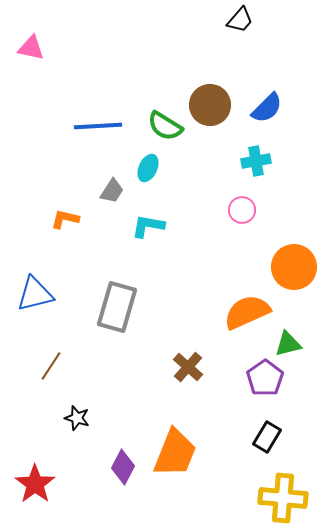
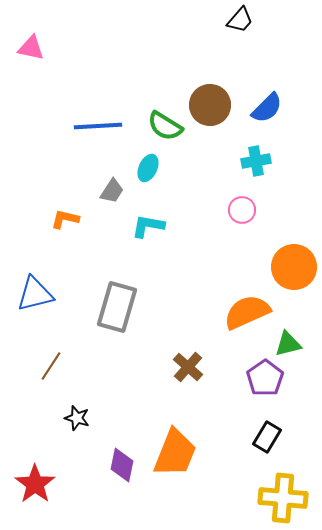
purple diamond: moved 1 px left, 2 px up; rotated 16 degrees counterclockwise
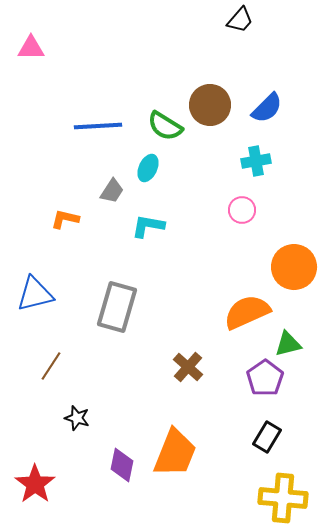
pink triangle: rotated 12 degrees counterclockwise
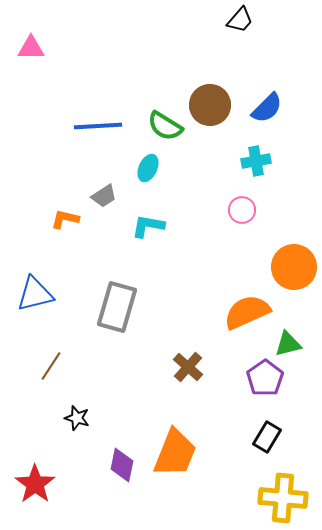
gray trapezoid: moved 8 px left, 5 px down; rotated 24 degrees clockwise
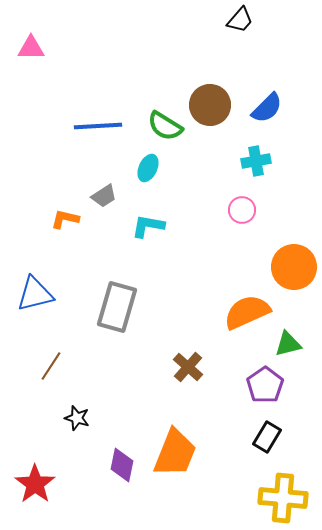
purple pentagon: moved 7 px down
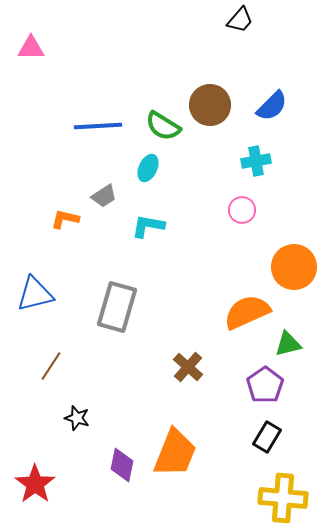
blue semicircle: moved 5 px right, 2 px up
green semicircle: moved 2 px left
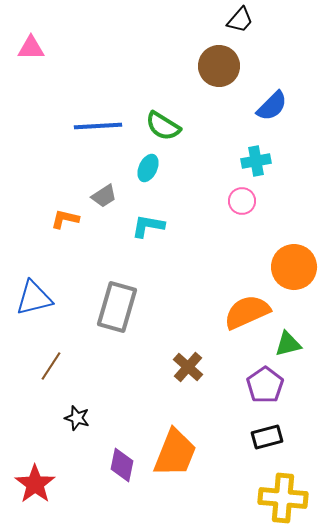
brown circle: moved 9 px right, 39 px up
pink circle: moved 9 px up
blue triangle: moved 1 px left, 4 px down
black rectangle: rotated 44 degrees clockwise
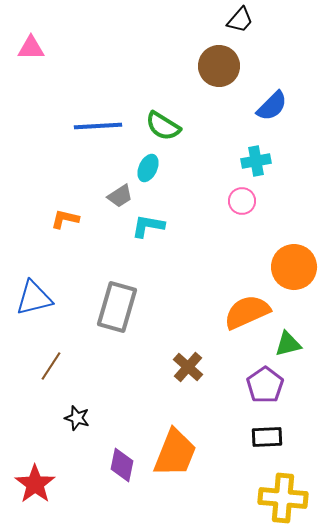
gray trapezoid: moved 16 px right
black rectangle: rotated 12 degrees clockwise
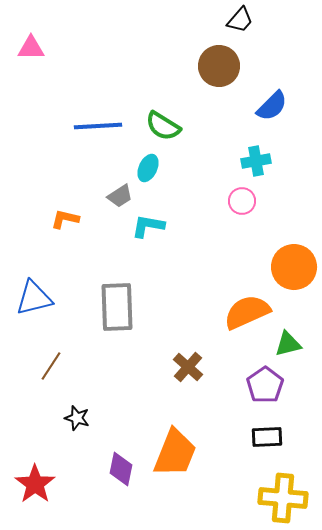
gray rectangle: rotated 18 degrees counterclockwise
purple diamond: moved 1 px left, 4 px down
